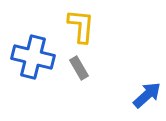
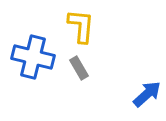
blue arrow: moved 1 px up
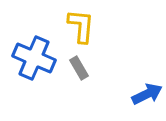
blue cross: moved 1 px right, 1 px down; rotated 9 degrees clockwise
blue arrow: rotated 16 degrees clockwise
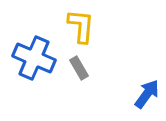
blue arrow: rotated 28 degrees counterclockwise
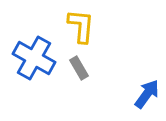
blue cross: rotated 6 degrees clockwise
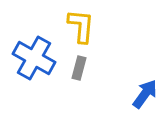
gray rectangle: rotated 45 degrees clockwise
blue arrow: moved 2 px left
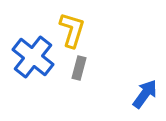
yellow L-shape: moved 9 px left, 4 px down; rotated 12 degrees clockwise
blue cross: moved 1 px left, 1 px up; rotated 9 degrees clockwise
